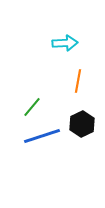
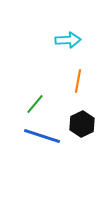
cyan arrow: moved 3 px right, 3 px up
green line: moved 3 px right, 3 px up
blue line: rotated 36 degrees clockwise
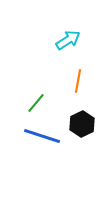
cyan arrow: rotated 30 degrees counterclockwise
green line: moved 1 px right, 1 px up
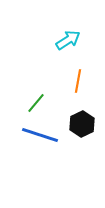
blue line: moved 2 px left, 1 px up
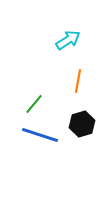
green line: moved 2 px left, 1 px down
black hexagon: rotated 10 degrees clockwise
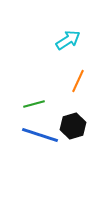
orange line: rotated 15 degrees clockwise
green line: rotated 35 degrees clockwise
black hexagon: moved 9 px left, 2 px down
